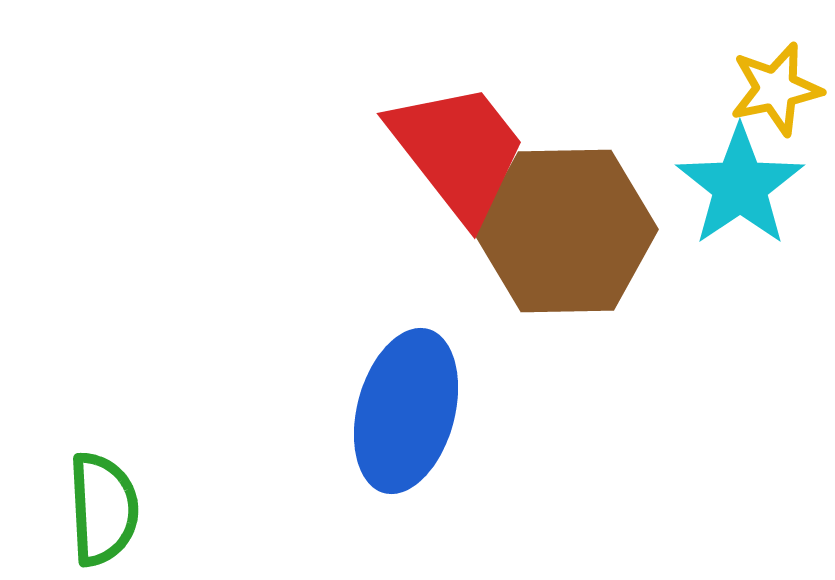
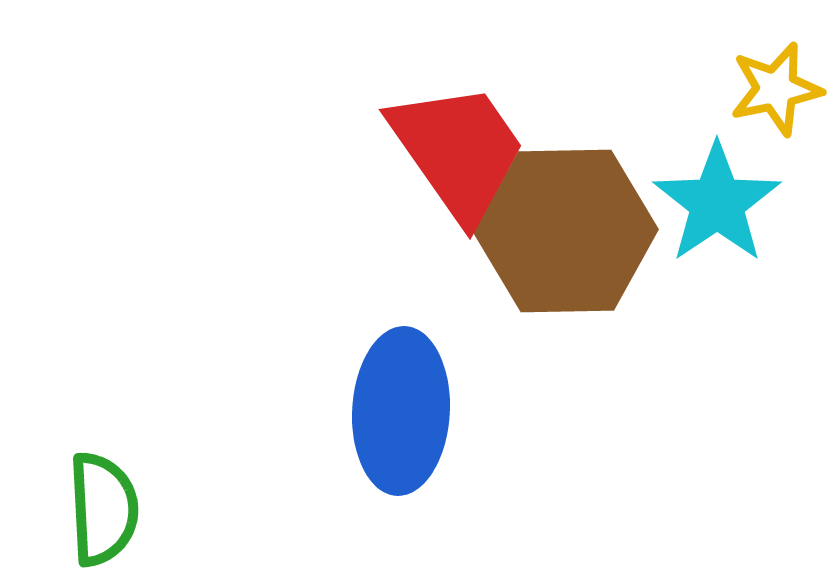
red trapezoid: rotated 3 degrees clockwise
cyan star: moved 23 px left, 17 px down
blue ellipse: moved 5 px left; rotated 12 degrees counterclockwise
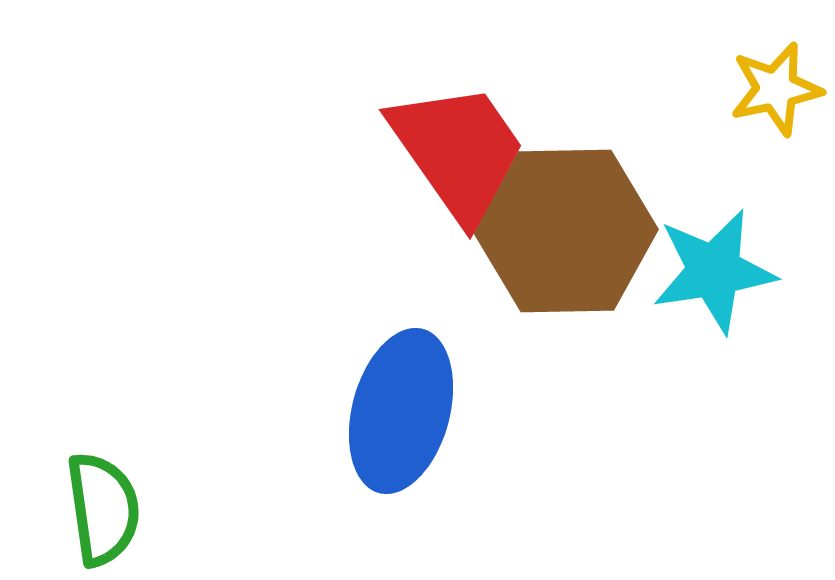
cyan star: moved 3 px left, 68 px down; rotated 25 degrees clockwise
blue ellipse: rotated 12 degrees clockwise
green semicircle: rotated 5 degrees counterclockwise
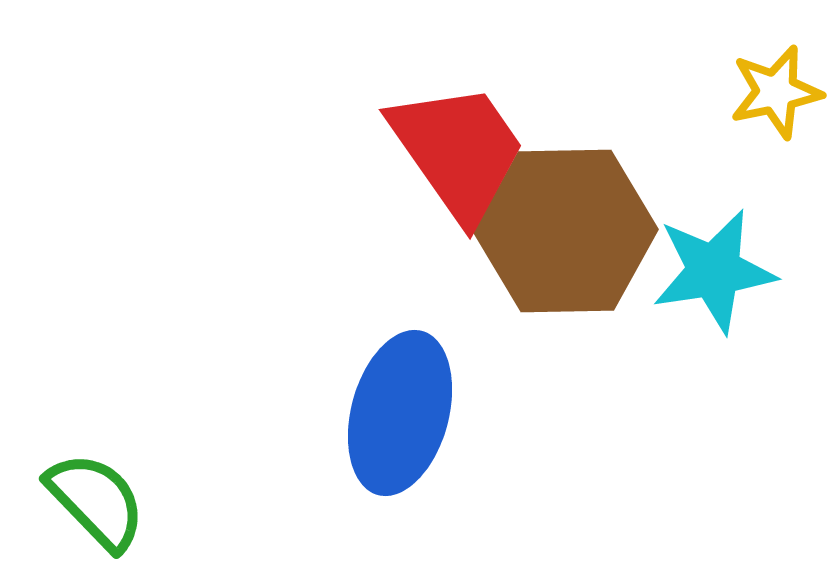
yellow star: moved 3 px down
blue ellipse: moved 1 px left, 2 px down
green semicircle: moved 7 px left, 8 px up; rotated 36 degrees counterclockwise
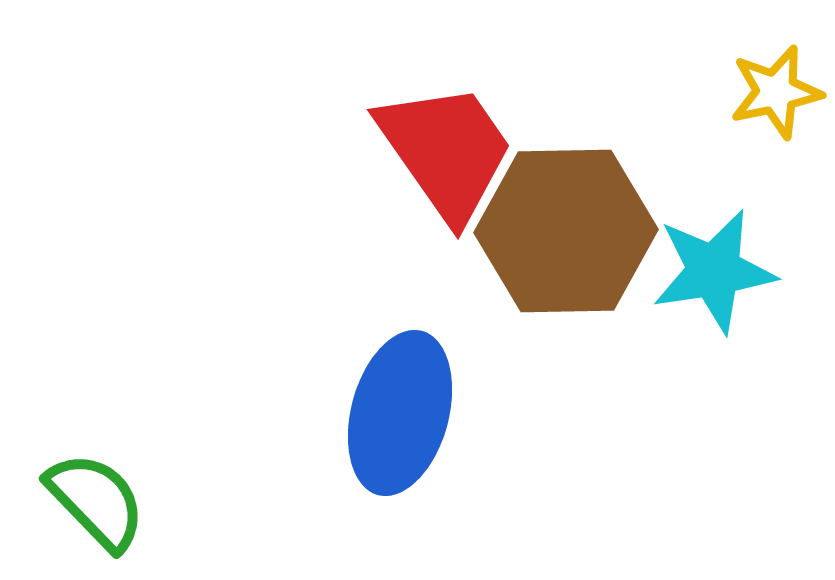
red trapezoid: moved 12 px left
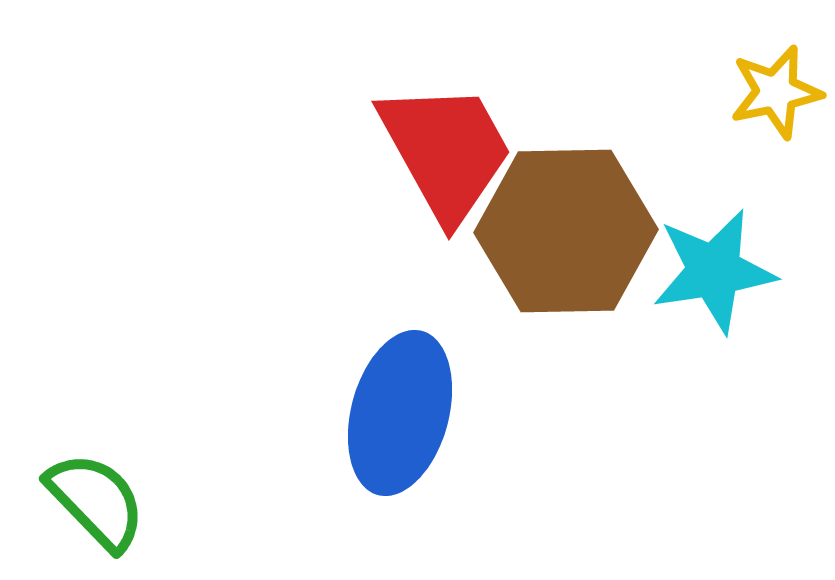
red trapezoid: rotated 6 degrees clockwise
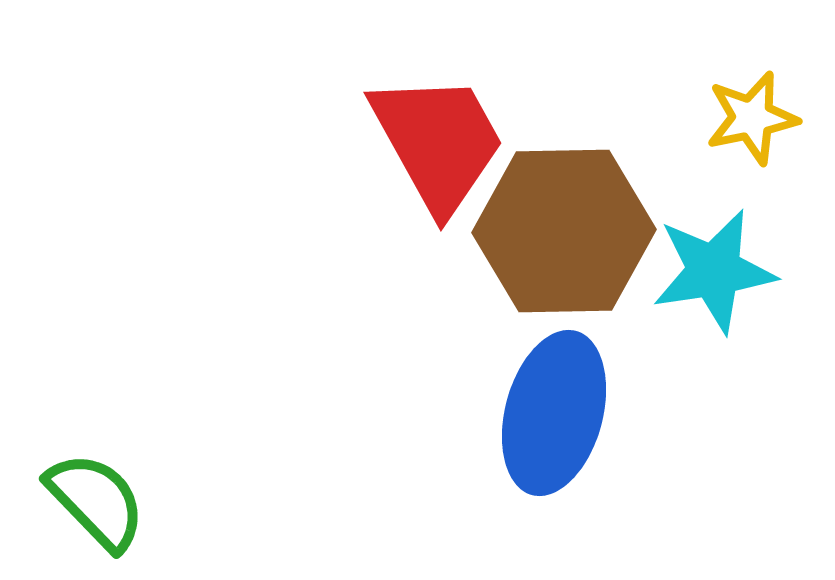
yellow star: moved 24 px left, 26 px down
red trapezoid: moved 8 px left, 9 px up
brown hexagon: moved 2 px left
blue ellipse: moved 154 px right
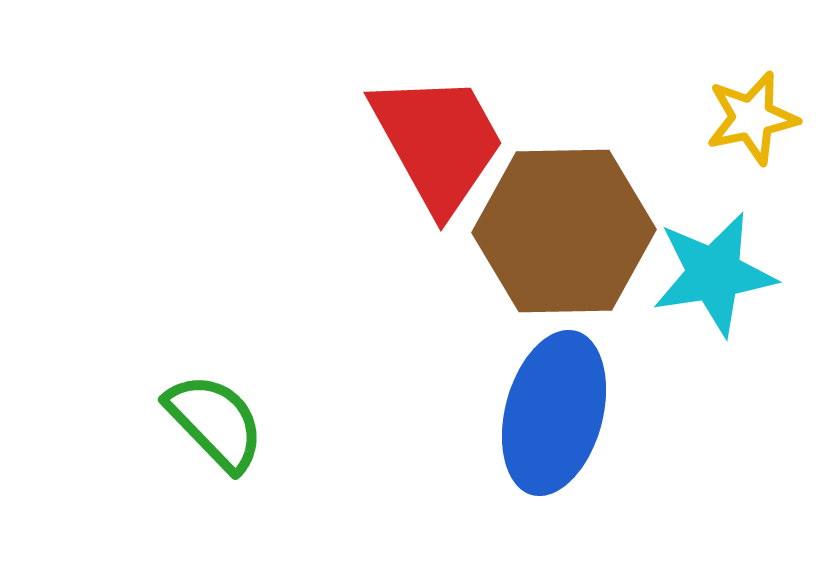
cyan star: moved 3 px down
green semicircle: moved 119 px right, 79 px up
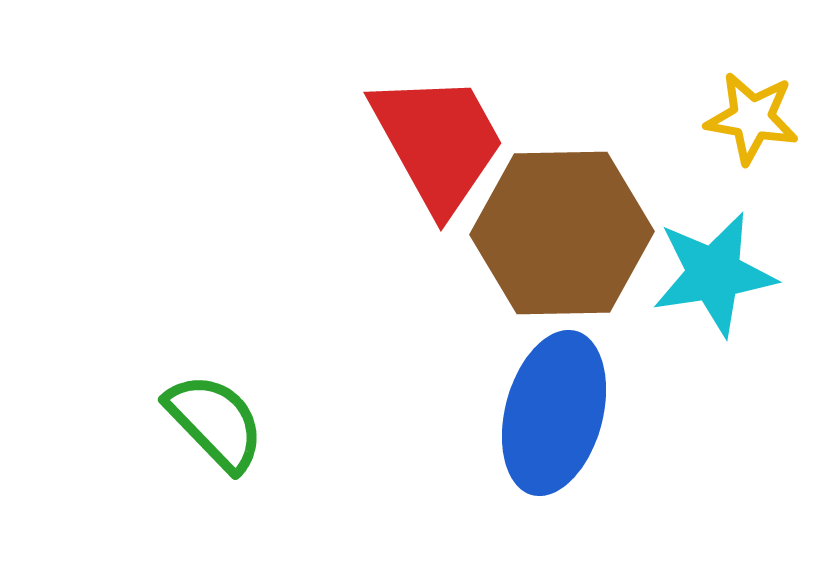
yellow star: rotated 22 degrees clockwise
brown hexagon: moved 2 px left, 2 px down
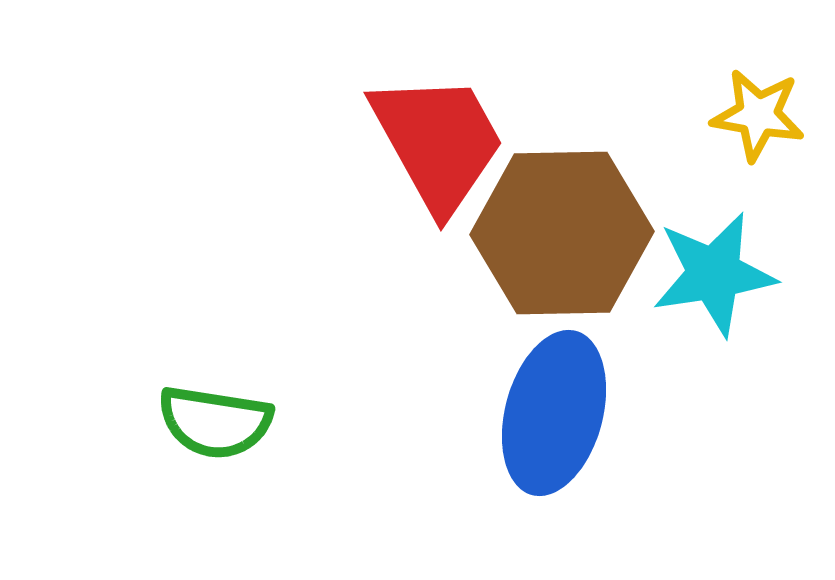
yellow star: moved 6 px right, 3 px up
green semicircle: rotated 143 degrees clockwise
